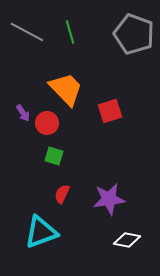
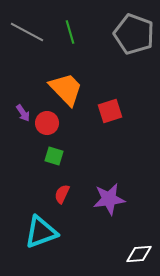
white diamond: moved 12 px right, 14 px down; rotated 16 degrees counterclockwise
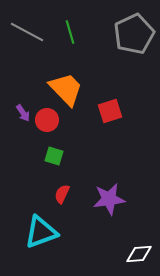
gray pentagon: rotated 27 degrees clockwise
red circle: moved 3 px up
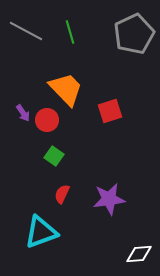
gray line: moved 1 px left, 1 px up
green square: rotated 18 degrees clockwise
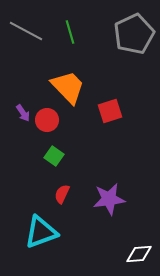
orange trapezoid: moved 2 px right, 2 px up
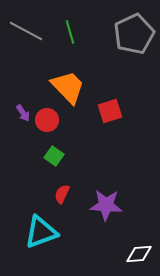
purple star: moved 3 px left, 6 px down; rotated 12 degrees clockwise
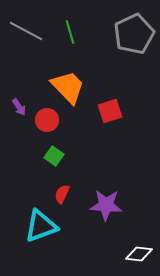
purple arrow: moved 4 px left, 6 px up
cyan triangle: moved 6 px up
white diamond: rotated 12 degrees clockwise
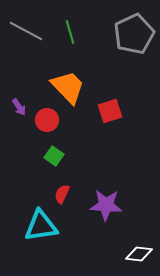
cyan triangle: rotated 12 degrees clockwise
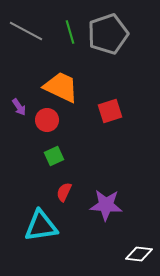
gray pentagon: moved 26 px left; rotated 6 degrees clockwise
orange trapezoid: moved 7 px left; rotated 21 degrees counterclockwise
green square: rotated 30 degrees clockwise
red semicircle: moved 2 px right, 2 px up
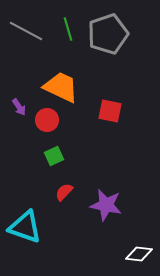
green line: moved 2 px left, 3 px up
red square: rotated 30 degrees clockwise
red semicircle: rotated 18 degrees clockwise
purple star: rotated 8 degrees clockwise
cyan triangle: moved 16 px left, 1 px down; rotated 27 degrees clockwise
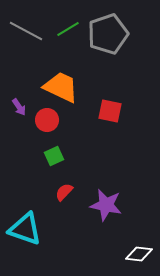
green line: rotated 75 degrees clockwise
cyan triangle: moved 2 px down
